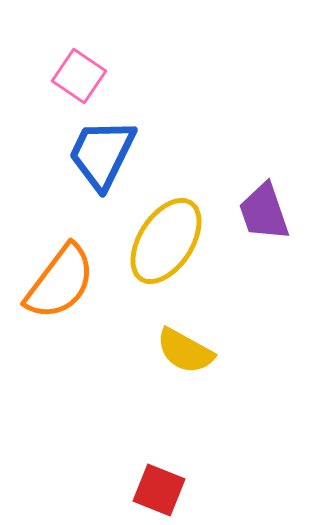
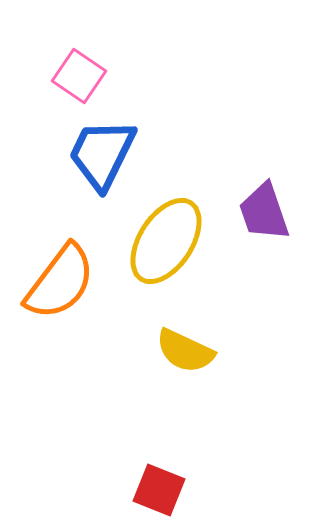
yellow semicircle: rotated 4 degrees counterclockwise
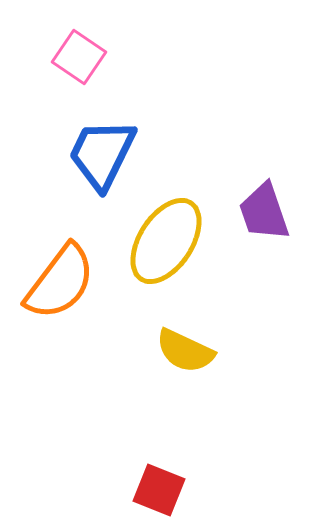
pink square: moved 19 px up
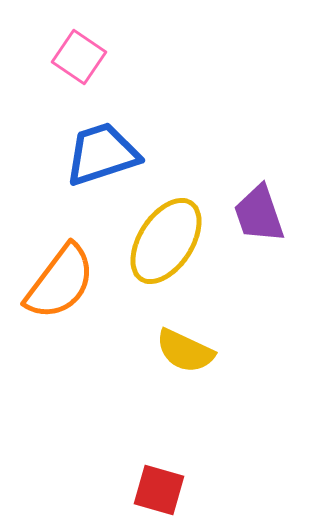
blue trapezoid: rotated 46 degrees clockwise
purple trapezoid: moved 5 px left, 2 px down
red square: rotated 6 degrees counterclockwise
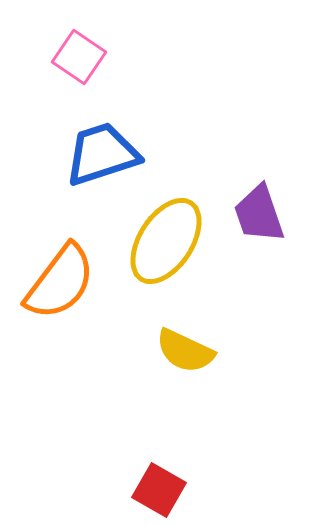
red square: rotated 14 degrees clockwise
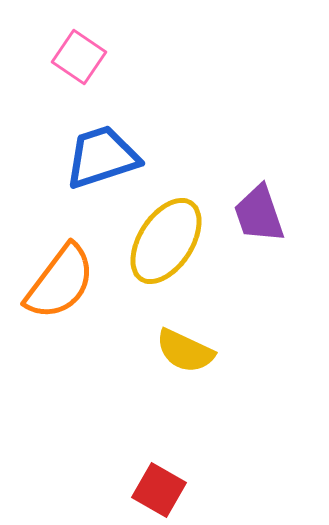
blue trapezoid: moved 3 px down
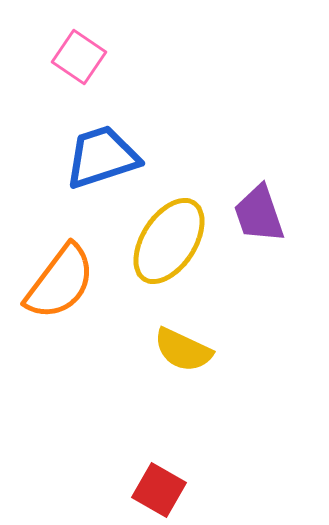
yellow ellipse: moved 3 px right
yellow semicircle: moved 2 px left, 1 px up
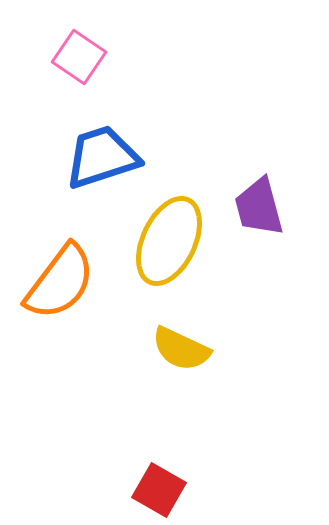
purple trapezoid: moved 7 px up; rotated 4 degrees clockwise
yellow ellipse: rotated 8 degrees counterclockwise
yellow semicircle: moved 2 px left, 1 px up
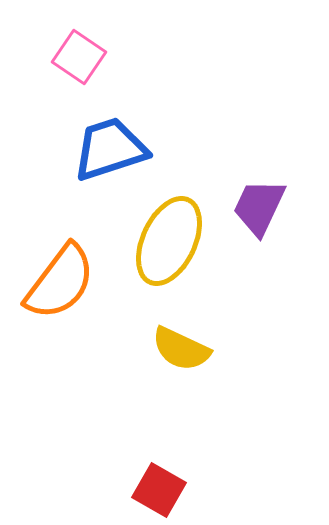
blue trapezoid: moved 8 px right, 8 px up
purple trapezoid: rotated 40 degrees clockwise
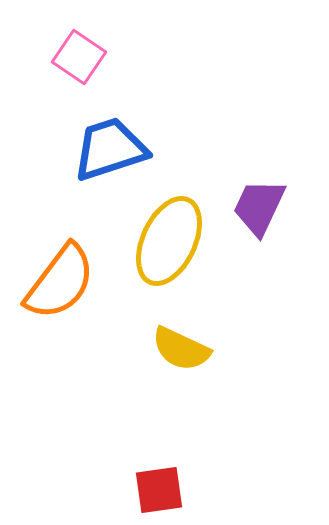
red square: rotated 38 degrees counterclockwise
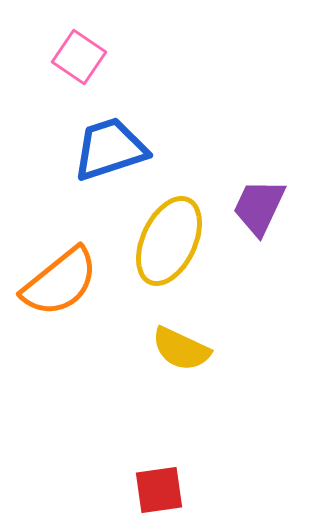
orange semicircle: rotated 14 degrees clockwise
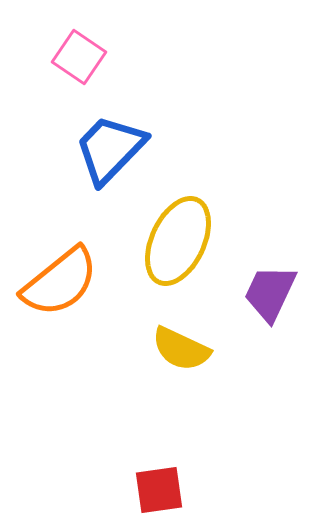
blue trapezoid: rotated 28 degrees counterclockwise
purple trapezoid: moved 11 px right, 86 px down
yellow ellipse: moved 9 px right
